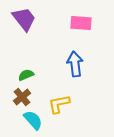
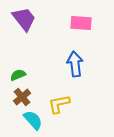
green semicircle: moved 8 px left
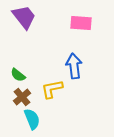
purple trapezoid: moved 2 px up
blue arrow: moved 1 px left, 2 px down
green semicircle: rotated 119 degrees counterclockwise
yellow L-shape: moved 7 px left, 15 px up
cyan semicircle: moved 1 px left, 1 px up; rotated 20 degrees clockwise
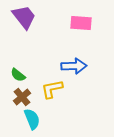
blue arrow: rotated 95 degrees clockwise
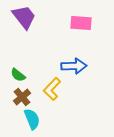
yellow L-shape: rotated 35 degrees counterclockwise
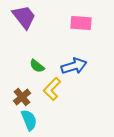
blue arrow: rotated 15 degrees counterclockwise
green semicircle: moved 19 px right, 9 px up
cyan semicircle: moved 3 px left, 1 px down
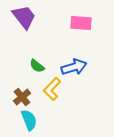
blue arrow: moved 1 px down
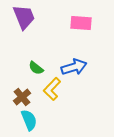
purple trapezoid: rotated 16 degrees clockwise
green semicircle: moved 1 px left, 2 px down
